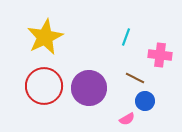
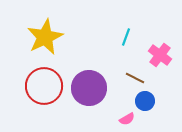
pink cross: rotated 30 degrees clockwise
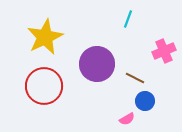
cyan line: moved 2 px right, 18 px up
pink cross: moved 4 px right, 4 px up; rotated 30 degrees clockwise
purple circle: moved 8 px right, 24 px up
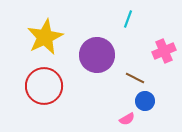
purple circle: moved 9 px up
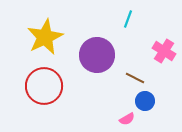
pink cross: rotated 35 degrees counterclockwise
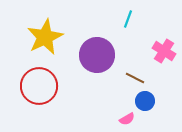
red circle: moved 5 px left
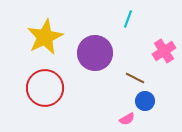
pink cross: rotated 25 degrees clockwise
purple circle: moved 2 px left, 2 px up
red circle: moved 6 px right, 2 px down
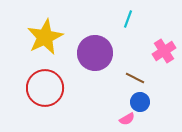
blue circle: moved 5 px left, 1 px down
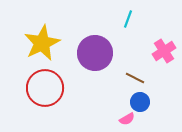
yellow star: moved 3 px left, 6 px down
